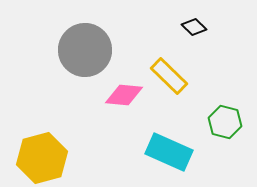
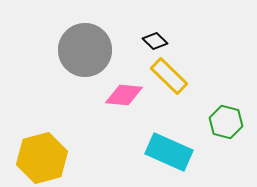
black diamond: moved 39 px left, 14 px down
green hexagon: moved 1 px right
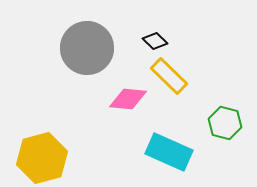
gray circle: moved 2 px right, 2 px up
pink diamond: moved 4 px right, 4 px down
green hexagon: moved 1 px left, 1 px down
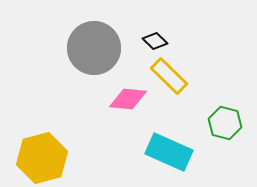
gray circle: moved 7 px right
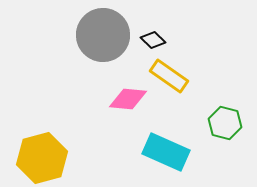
black diamond: moved 2 px left, 1 px up
gray circle: moved 9 px right, 13 px up
yellow rectangle: rotated 9 degrees counterclockwise
cyan rectangle: moved 3 px left
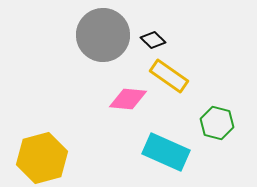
green hexagon: moved 8 px left
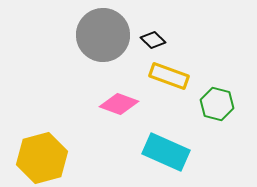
yellow rectangle: rotated 15 degrees counterclockwise
pink diamond: moved 9 px left, 5 px down; rotated 15 degrees clockwise
green hexagon: moved 19 px up
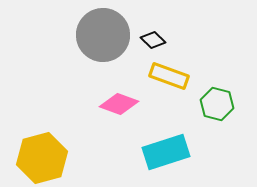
cyan rectangle: rotated 42 degrees counterclockwise
